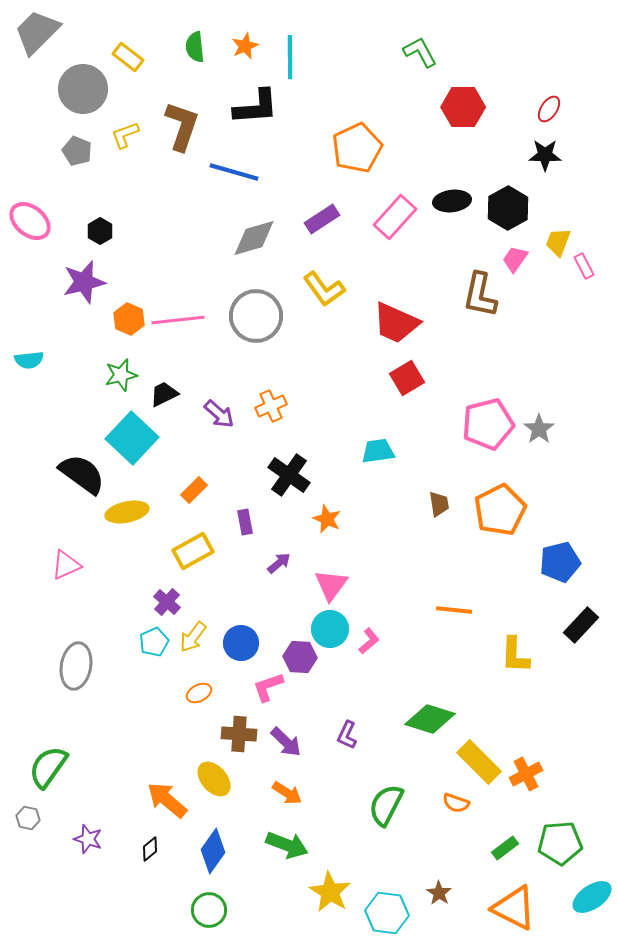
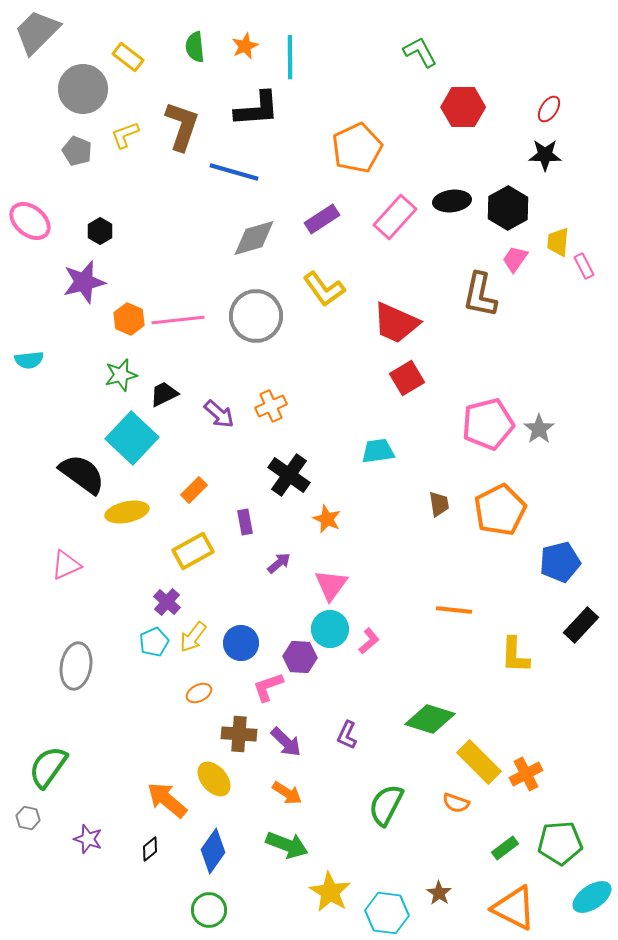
black L-shape at (256, 107): moved 1 px right, 2 px down
yellow trapezoid at (558, 242): rotated 16 degrees counterclockwise
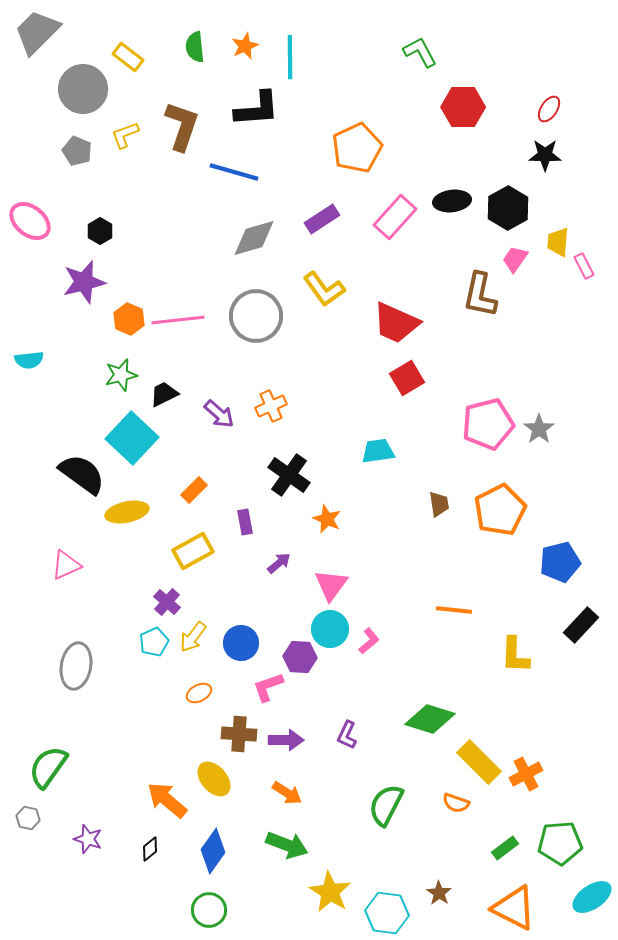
purple arrow at (286, 742): moved 2 px up; rotated 44 degrees counterclockwise
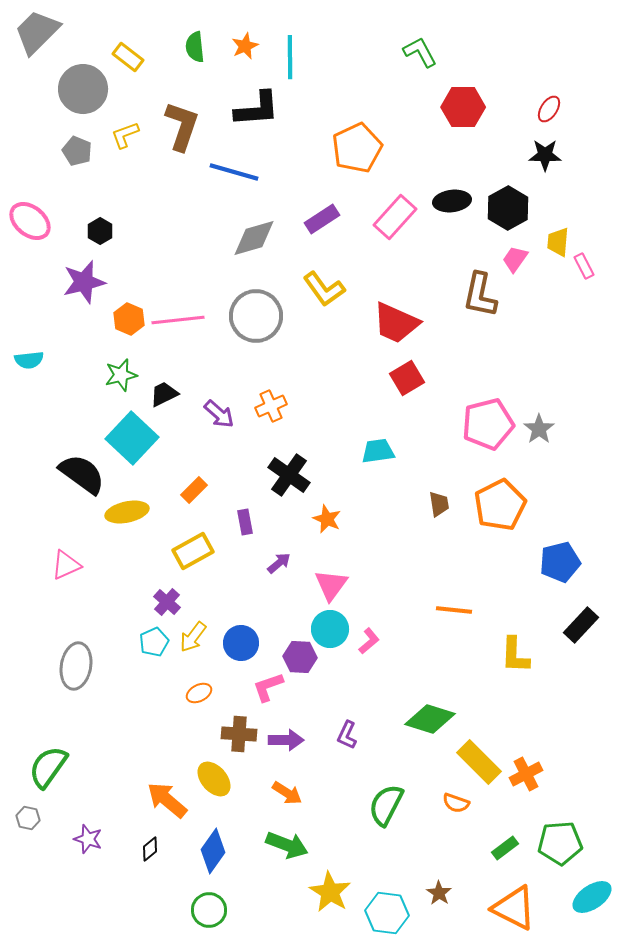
orange pentagon at (500, 510): moved 5 px up
